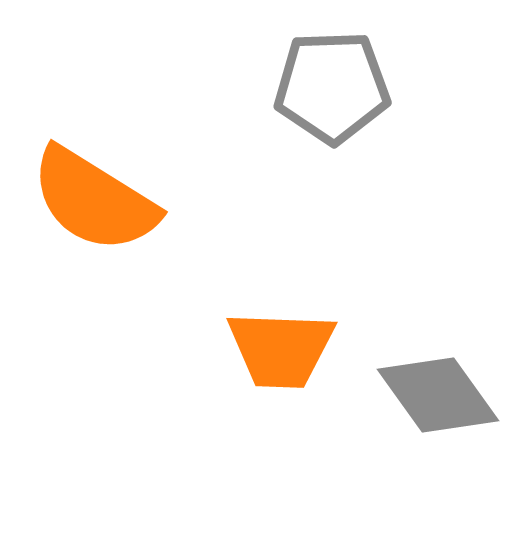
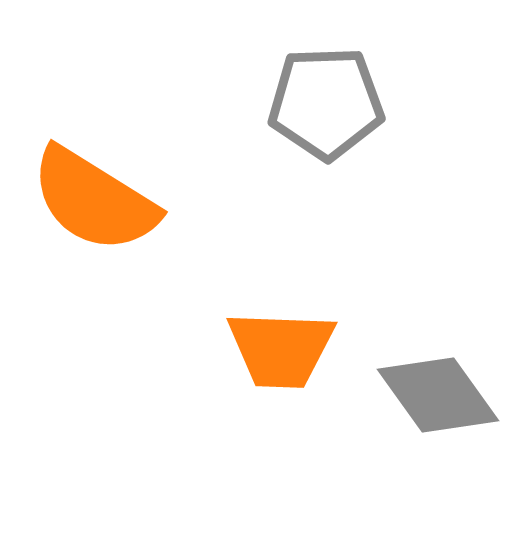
gray pentagon: moved 6 px left, 16 px down
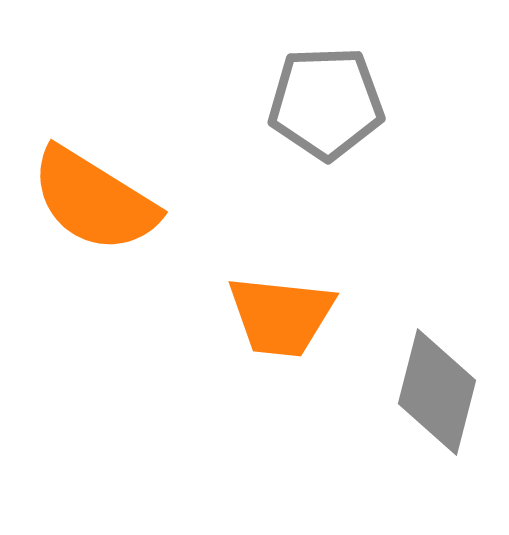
orange trapezoid: moved 33 px up; rotated 4 degrees clockwise
gray diamond: moved 1 px left, 3 px up; rotated 50 degrees clockwise
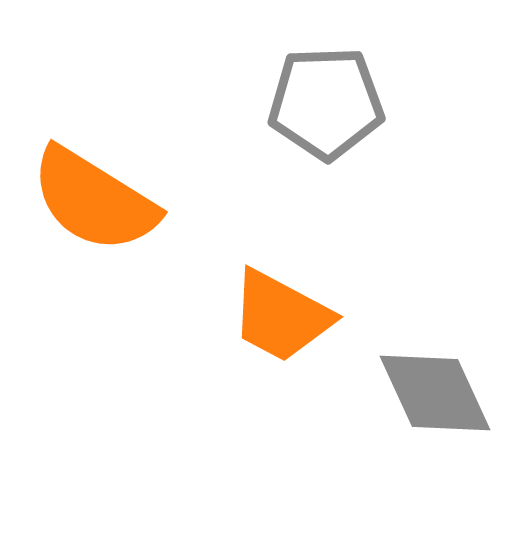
orange trapezoid: rotated 22 degrees clockwise
gray diamond: moved 2 px left, 1 px down; rotated 39 degrees counterclockwise
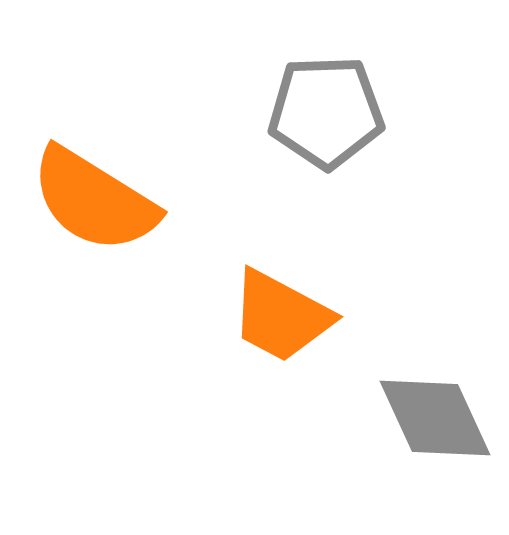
gray pentagon: moved 9 px down
gray diamond: moved 25 px down
